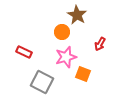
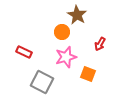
orange square: moved 5 px right
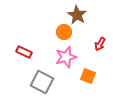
orange circle: moved 2 px right
orange square: moved 2 px down
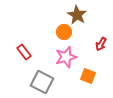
red arrow: moved 1 px right
red rectangle: rotated 28 degrees clockwise
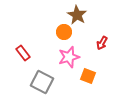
red arrow: moved 1 px right, 1 px up
red rectangle: moved 1 px left, 1 px down
pink star: moved 3 px right
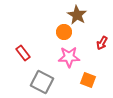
pink star: rotated 15 degrees clockwise
orange square: moved 4 px down
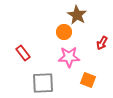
gray square: moved 1 px right, 1 px down; rotated 30 degrees counterclockwise
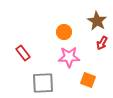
brown star: moved 20 px right, 6 px down
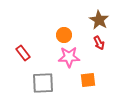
brown star: moved 2 px right, 1 px up
orange circle: moved 3 px down
red arrow: moved 3 px left; rotated 56 degrees counterclockwise
orange square: rotated 28 degrees counterclockwise
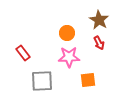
orange circle: moved 3 px right, 2 px up
gray square: moved 1 px left, 2 px up
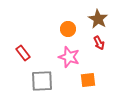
brown star: moved 1 px left, 1 px up
orange circle: moved 1 px right, 4 px up
pink star: rotated 20 degrees clockwise
